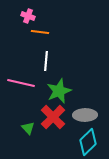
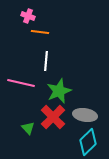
gray ellipse: rotated 10 degrees clockwise
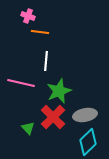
gray ellipse: rotated 20 degrees counterclockwise
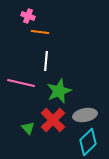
red cross: moved 3 px down
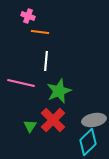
gray ellipse: moved 9 px right, 5 px down
green triangle: moved 2 px right, 2 px up; rotated 16 degrees clockwise
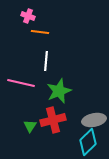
red cross: rotated 30 degrees clockwise
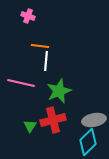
orange line: moved 14 px down
